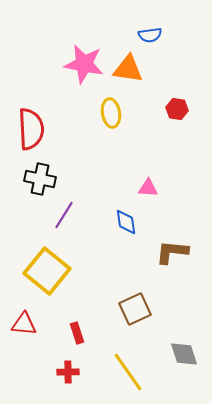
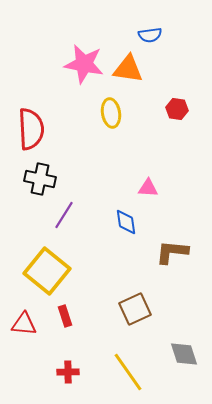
red rectangle: moved 12 px left, 17 px up
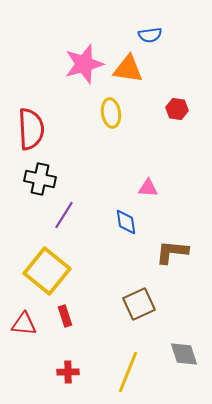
pink star: rotated 27 degrees counterclockwise
brown square: moved 4 px right, 5 px up
yellow line: rotated 57 degrees clockwise
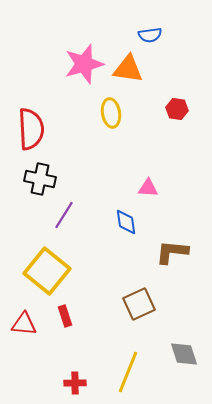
red cross: moved 7 px right, 11 px down
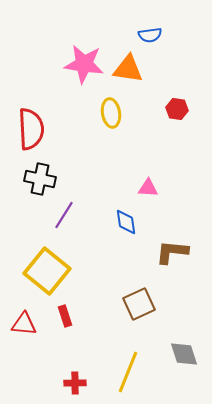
pink star: rotated 24 degrees clockwise
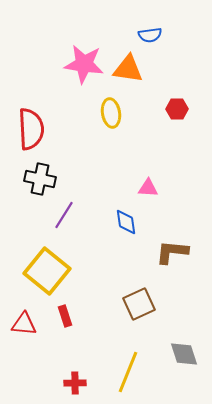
red hexagon: rotated 10 degrees counterclockwise
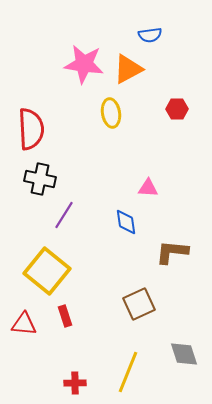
orange triangle: rotated 36 degrees counterclockwise
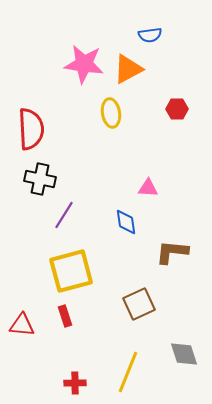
yellow square: moved 24 px right; rotated 36 degrees clockwise
red triangle: moved 2 px left, 1 px down
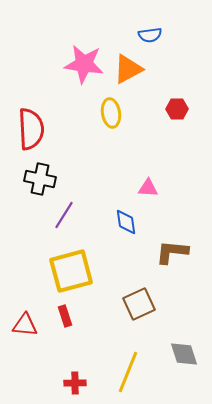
red triangle: moved 3 px right
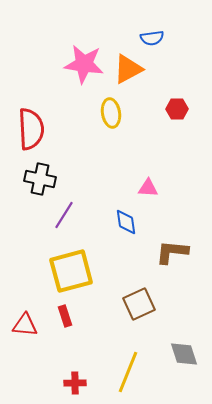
blue semicircle: moved 2 px right, 3 px down
